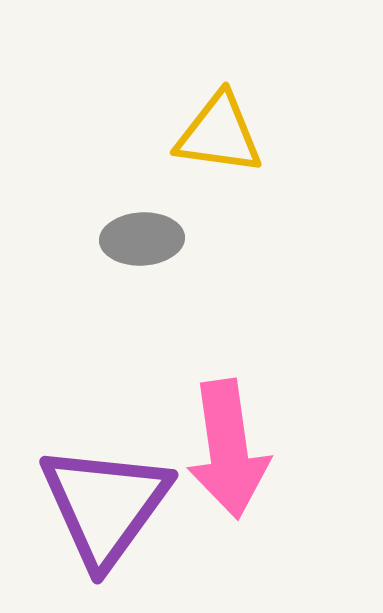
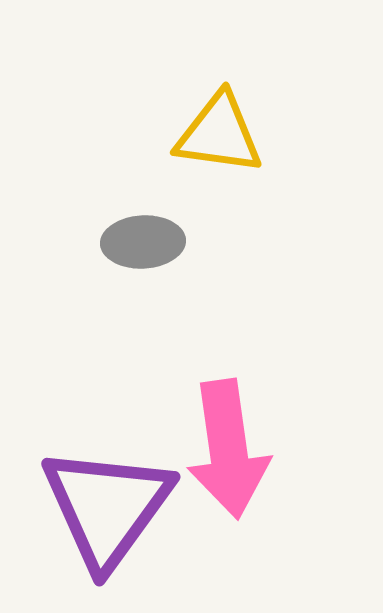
gray ellipse: moved 1 px right, 3 px down
purple triangle: moved 2 px right, 2 px down
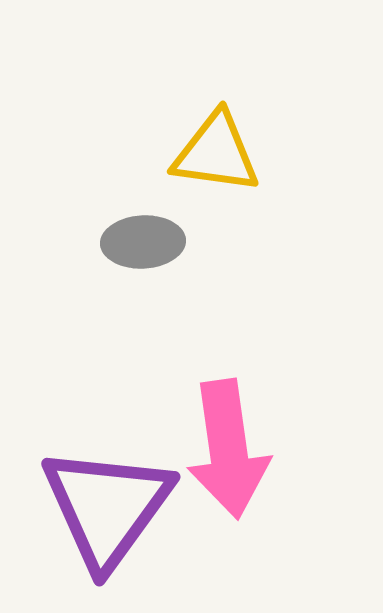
yellow triangle: moved 3 px left, 19 px down
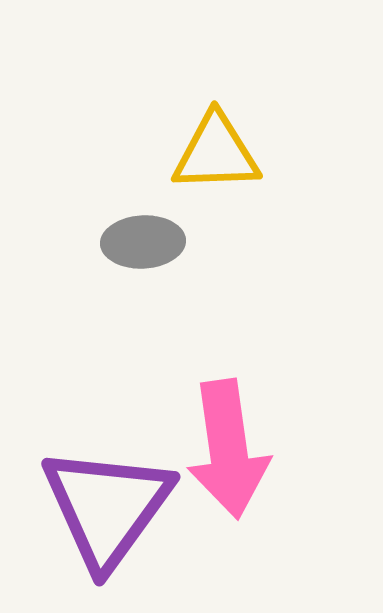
yellow triangle: rotated 10 degrees counterclockwise
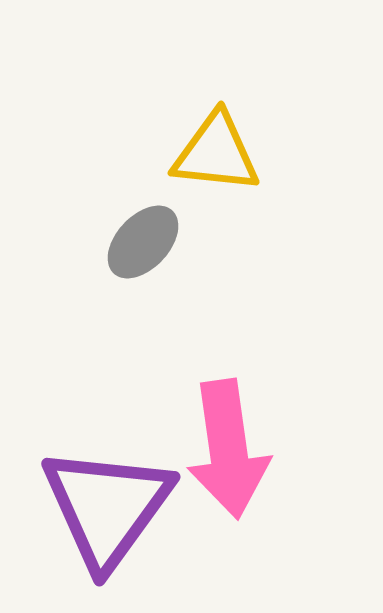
yellow triangle: rotated 8 degrees clockwise
gray ellipse: rotated 44 degrees counterclockwise
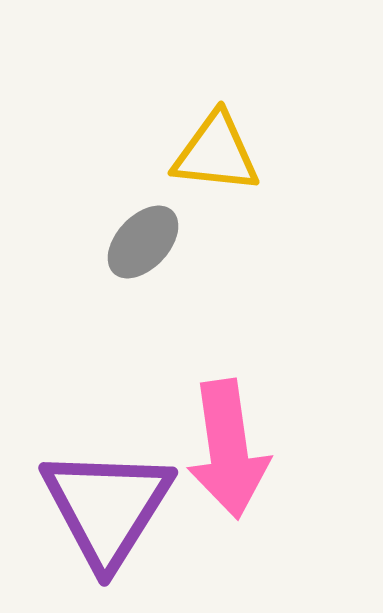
purple triangle: rotated 4 degrees counterclockwise
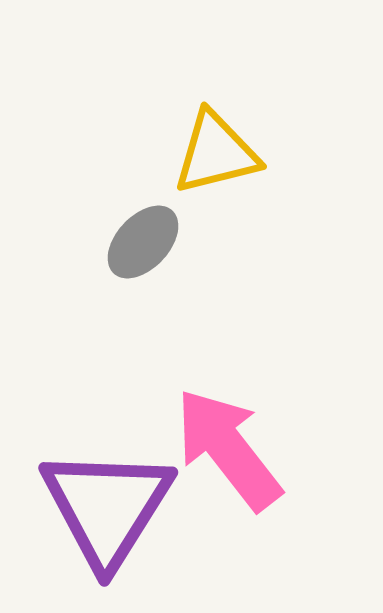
yellow triangle: rotated 20 degrees counterclockwise
pink arrow: rotated 150 degrees clockwise
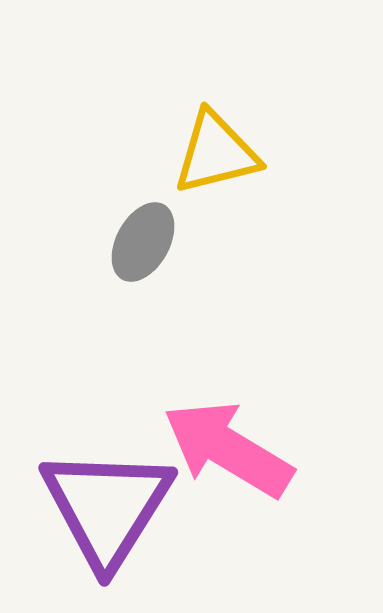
gray ellipse: rotated 14 degrees counterclockwise
pink arrow: rotated 21 degrees counterclockwise
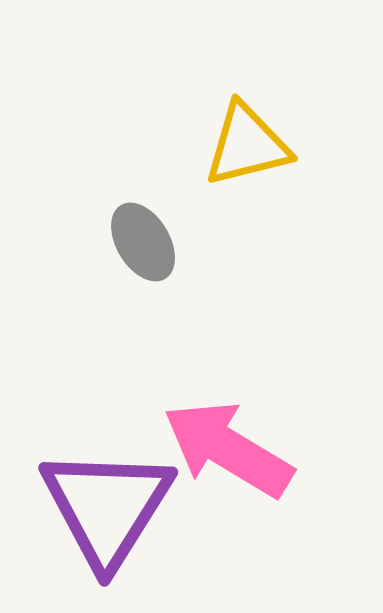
yellow triangle: moved 31 px right, 8 px up
gray ellipse: rotated 60 degrees counterclockwise
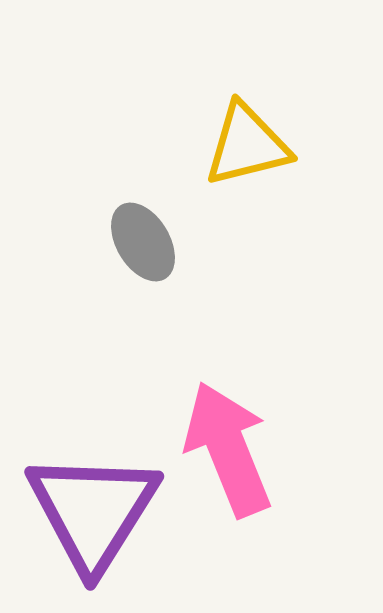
pink arrow: rotated 37 degrees clockwise
purple triangle: moved 14 px left, 4 px down
